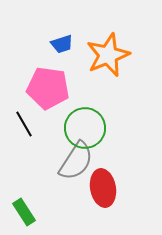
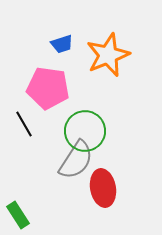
green circle: moved 3 px down
gray semicircle: moved 1 px up
green rectangle: moved 6 px left, 3 px down
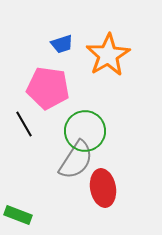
orange star: rotated 9 degrees counterclockwise
green rectangle: rotated 36 degrees counterclockwise
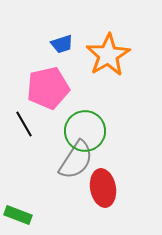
pink pentagon: rotated 21 degrees counterclockwise
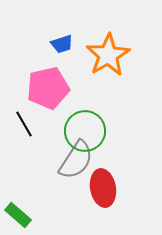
green rectangle: rotated 20 degrees clockwise
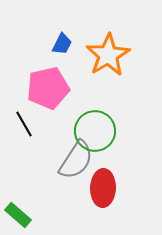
blue trapezoid: rotated 45 degrees counterclockwise
green circle: moved 10 px right
red ellipse: rotated 12 degrees clockwise
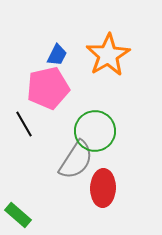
blue trapezoid: moved 5 px left, 11 px down
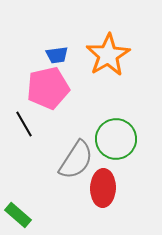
blue trapezoid: rotated 55 degrees clockwise
green circle: moved 21 px right, 8 px down
